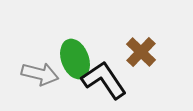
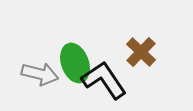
green ellipse: moved 4 px down
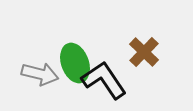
brown cross: moved 3 px right
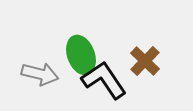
brown cross: moved 1 px right, 9 px down
green ellipse: moved 6 px right, 8 px up
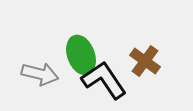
brown cross: rotated 8 degrees counterclockwise
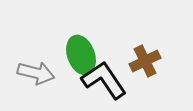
brown cross: rotated 28 degrees clockwise
gray arrow: moved 4 px left, 1 px up
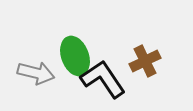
green ellipse: moved 6 px left, 1 px down
black L-shape: moved 1 px left, 1 px up
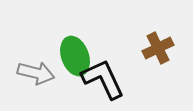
brown cross: moved 13 px right, 13 px up
black L-shape: rotated 9 degrees clockwise
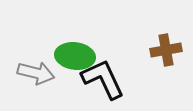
brown cross: moved 8 px right, 2 px down; rotated 16 degrees clockwise
green ellipse: rotated 63 degrees counterclockwise
